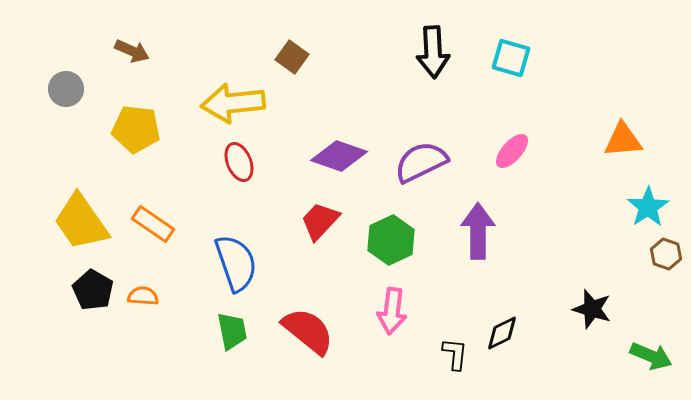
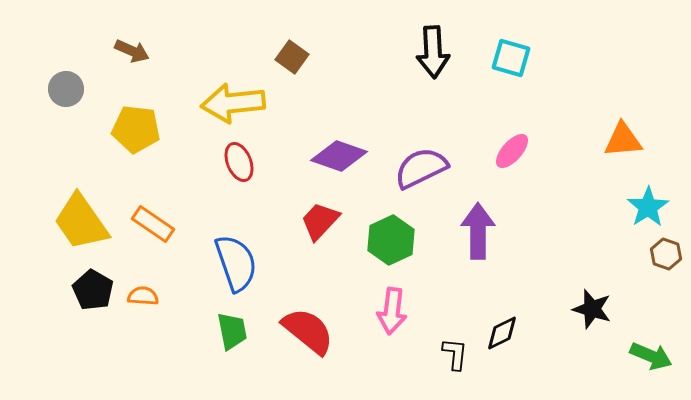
purple semicircle: moved 6 px down
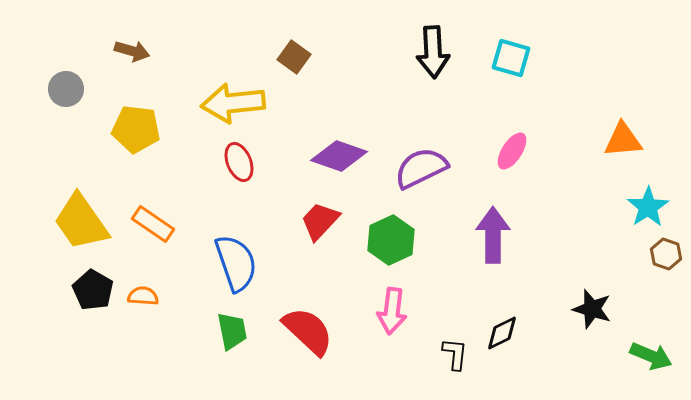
brown arrow: rotated 8 degrees counterclockwise
brown square: moved 2 px right
pink ellipse: rotated 9 degrees counterclockwise
purple arrow: moved 15 px right, 4 px down
red semicircle: rotated 4 degrees clockwise
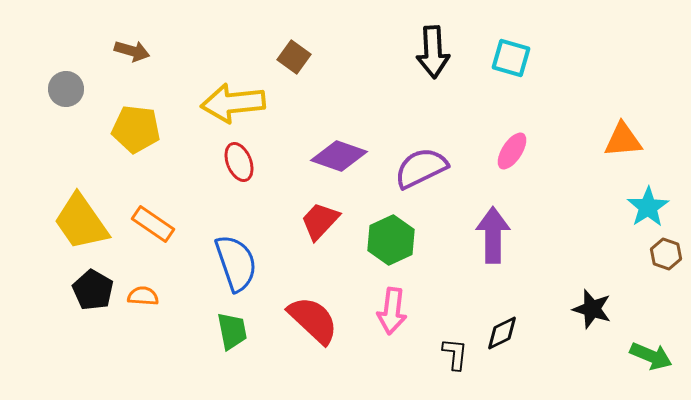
red semicircle: moved 5 px right, 11 px up
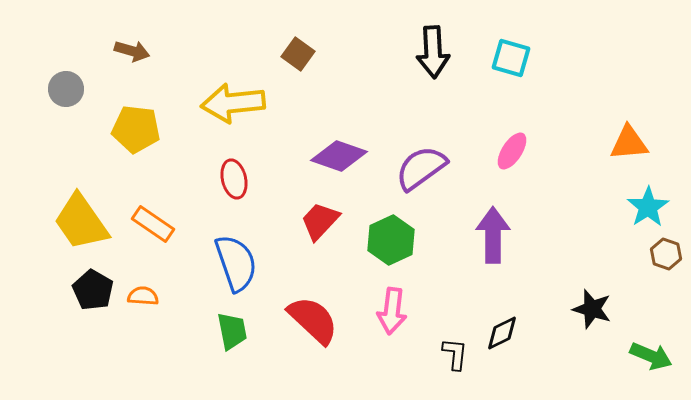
brown square: moved 4 px right, 3 px up
orange triangle: moved 6 px right, 3 px down
red ellipse: moved 5 px left, 17 px down; rotated 9 degrees clockwise
purple semicircle: rotated 10 degrees counterclockwise
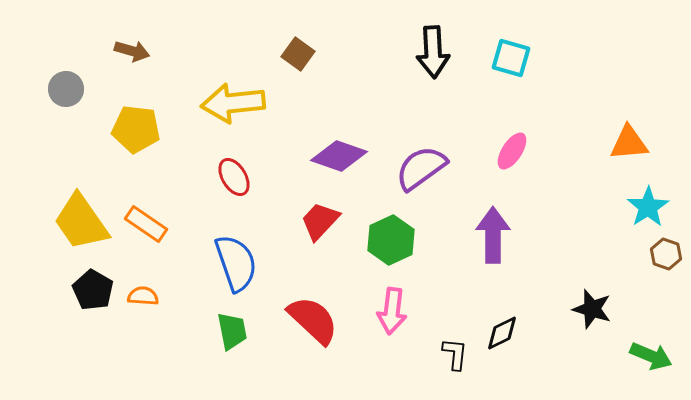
red ellipse: moved 2 px up; rotated 18 degrees counterclockwise
orange rectangle: moved 7 px left
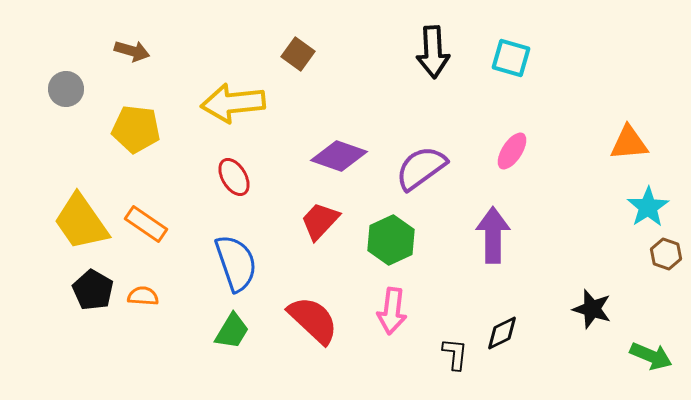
green trapezoid: rotated 42 degrees clockwise
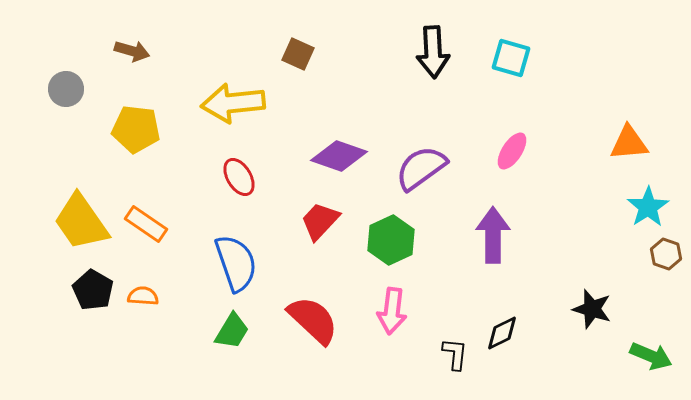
brown square: rotated 12 degrees counterclockwise
red ellipse: moved 5 px right
